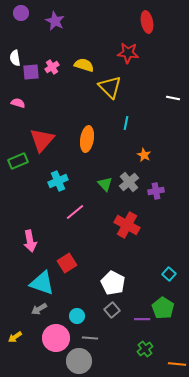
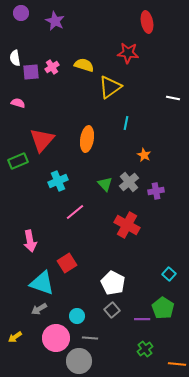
yellow triangle: rotated 40 degrees clockwise
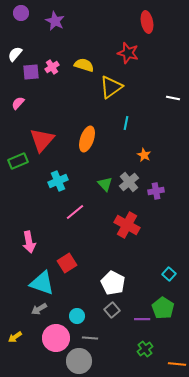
red star: rotated 10 degrees clockwise
white semicircle: moved 4 px up; rotated 49 degrees clockwise
yellow triangle: moved 1 px right
pink semicircle: rotated 64 degrees counterclockwise
orange ellipse: rotated 10 degrees clockwise
pink arrow: moved 1 px left, 1 px down
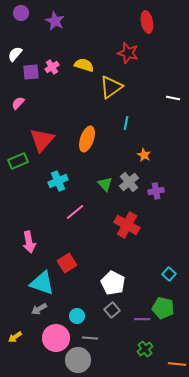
green pentagon: rotated 20 degrees counterclockwise
gray circle: moved 1 px left, 1 px up
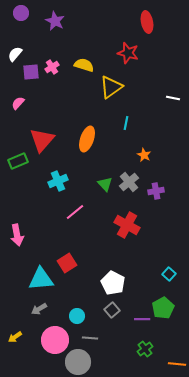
pink arrow: moved 12 px left, 7 px up
cyan triangle: moved 1 px left, 4 px up; rotated 24 degrees counterclockwise
green pentagon: rotated 30 degrees clockwise
pink circle: moved 1 px left, 2 px down
gray circle: moved 2 px down
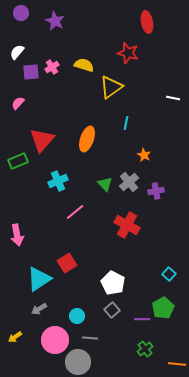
white semicircle: moved 2 px right, 2 px up
cyan triangle: moved 2 px left; rotated 28 degrees counterclockwise
